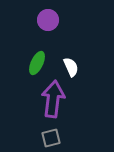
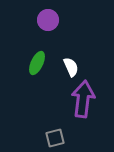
purple arrow: moved 30 px right
gray square: moved 4 px right
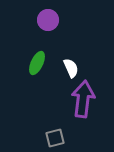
white semicircle: moved 1 px down
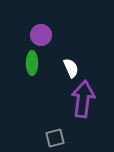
purple circle: moved 7 px left, 15 px down
green ellipse: moved 5 px left; rotated 25 degrees counterclockwise
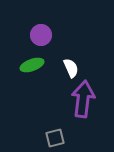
green ellipse: moved 2 px down; rotated 70 degrees clockwise
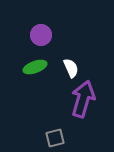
green ellipse: moved 3 px right, 2 px down
purple arrow: rotated 9 degrees clockwise
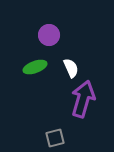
purple circle: moved 8 px right
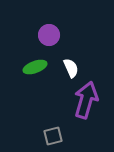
purple arrow: moved 3 px right, 1 px down
gray square: moved 2 px left, 2 px up
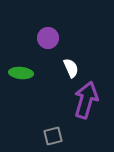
purple circle: moved 1 px left, 3 px down
green ellipse: moved 14 px left, 6 px down; rotated 25 degrees clockwise
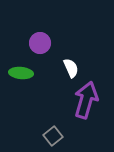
purple circle: moved 8 px left, 5 px down
gray square: rotated 24 degrees counterclockwise
